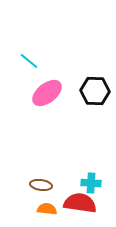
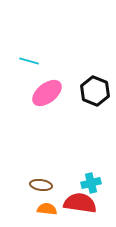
cyan line: rotated 24 degrees counterclockwise
black hexagon: rotated 20 degrees clockwise
cyan cross: rotated 18 degrees counterclockwise
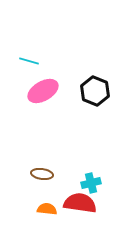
pink ellipse: moved 4 px left, 2 px up; rotated 8 degrees clockwise
brown ellipse: moved 1 px right, 11 px up
